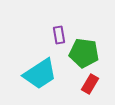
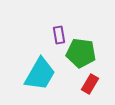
green pentagon: moved 3 px left
cyan trapezoid: rotated 27 degrees counterclockwise
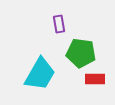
purple rectangle: moved 11 px up
red rectangle: moved 5 px right, 5 px up; rotated 60 degrees clockwise
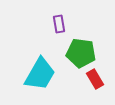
red rectangle: rotated 60 degrees clockwise
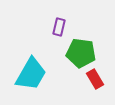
purple rectangle: moved 3 px down; rotated 24 degrees clockwise
cyan trapezoid: moved 9 px left
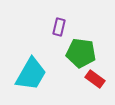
red rectangle: rotated 24 degrees counterclockwise
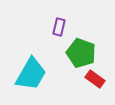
green pentagon: rotated 12 degrees clockwise
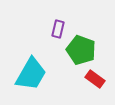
purple rectangle: moved 1 px left, 2 px down
green pentagon: moved 3 px up
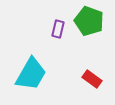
green pentagon: moved 8 px right, 29 px up
red rectangle: moved 3 px left
